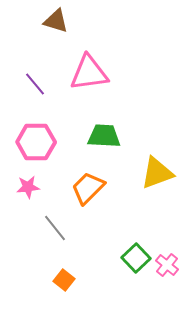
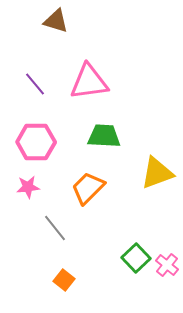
pink triangle: moved 9 px down
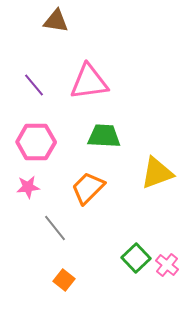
brown triangle: rotated 8 degrees counterclockwise
purple line: moved 1 px left, 1 px down
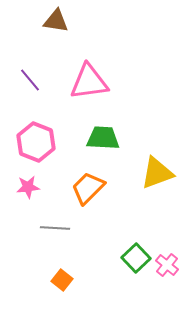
purple line: moved 4 px left, 5 px up
green trapezoid: moved 1 px left, 2 px down
pink hexagon: rotated 21 degrees clockwise
gray line: rotated 48 degrees counterclockwise
orange square: moved 2 px left
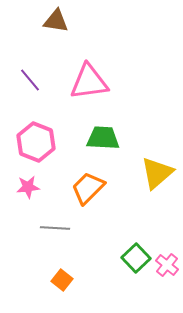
yellow triangle: rotated 21 degrees counterclockwise
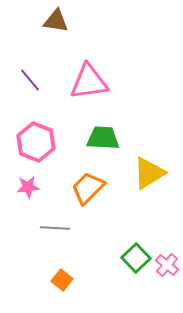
yellow triangle: moved 8 px left; rotated 9 degrees clockwise
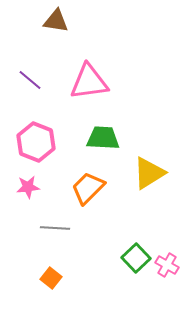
purple line: rotated 10 degrees counterclockwise
pink cross: rotated 10 degrees counterclockwise
orange square: moved 11 px left, 2 px up
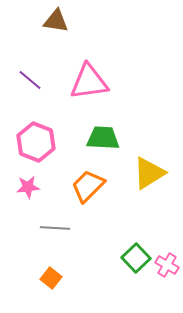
orange trapezoid: moved 2 px up
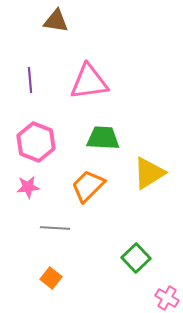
purple line: rotated 45 degrees clockwise
pink cross: moved 33 px down
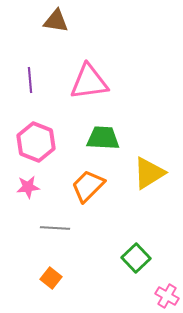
pink cross: moved 2 px up
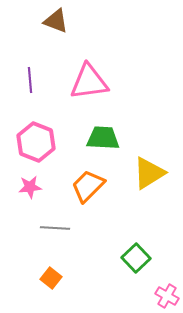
brown triangle: rotated 12 degrees clockwise
pink star: moved 2 px right
